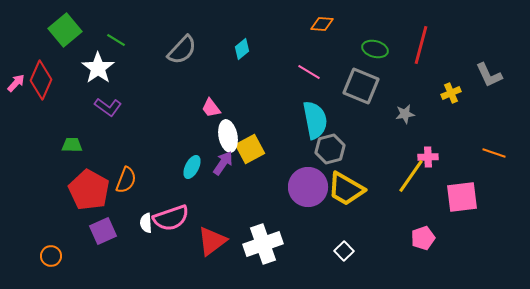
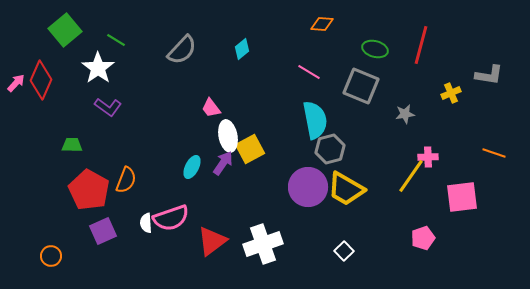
gray L-shape: rotated 56 degrees counterclockwise
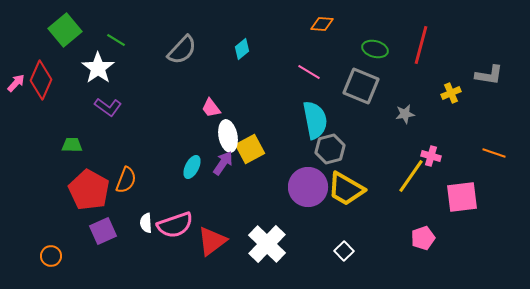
pink cross: moved 3 px right, 1 px up; rotated 18 degrees clockwise
pink semicircle: moved 4 px right, 7 px down
white cross: moved 4 px right; rotated 27 degrees counterclockwise
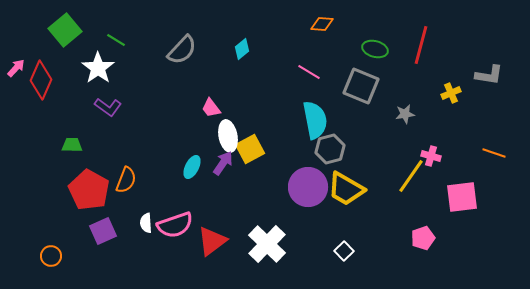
pink arrow: moved 15 px up
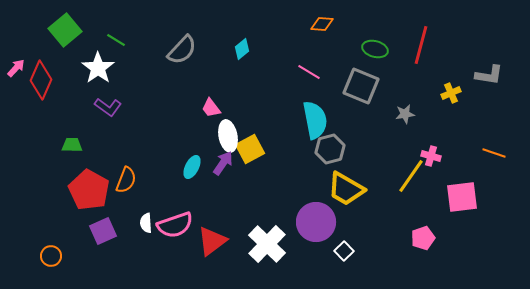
purple circle: moved 8 px right, 35 px down
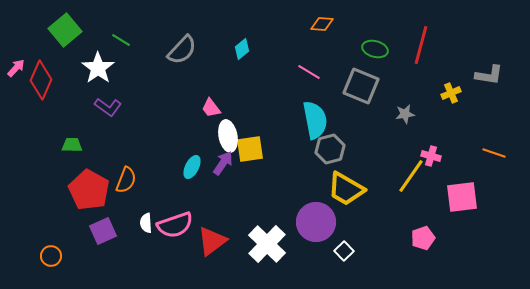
green line: moved 5 px right
yellow square: rotated 20 degrees clockwise
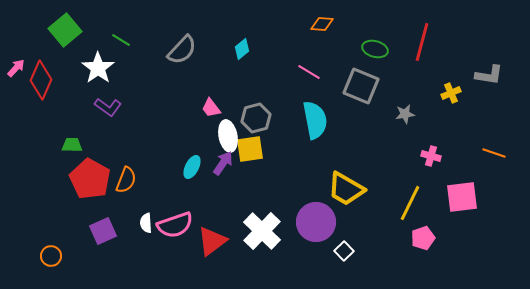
red line: moved 1 px right, 3 px up
gray hexagon: moved 74 px left, 31 px up
yellow line: moved 1 px left, 27 px down; rotated 9 degrees counterclockwise
red pentagon: moved 1 px right, 11 px up
white cross: moved 5 px left, 13 px up
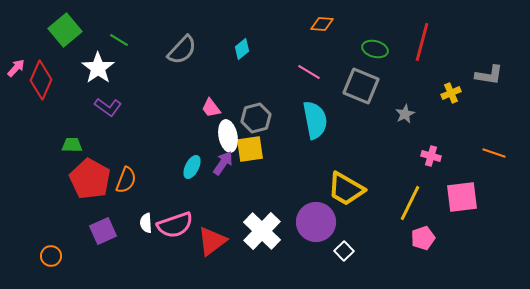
green line: moved 2 px left
gray star: rotated 18 degrees counterclockwise
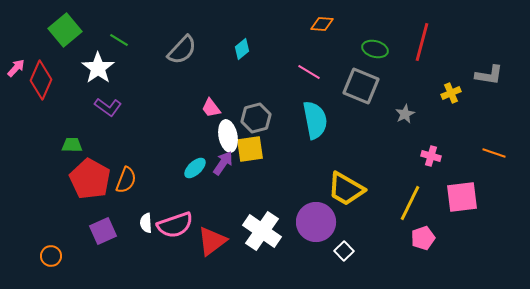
cyan ellipse: moved 3 px right, 1 px down; rotated 20 degrees clockwise
white cross: rotated 9 degrees counterclockwise
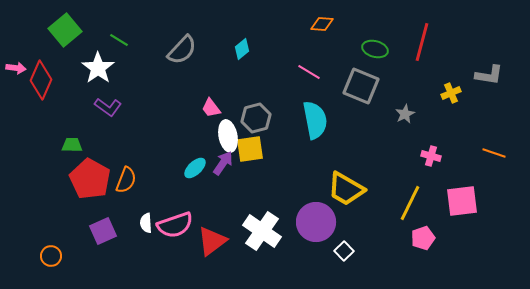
pink arrow: rotated 54 degrees clockwise
pink square: moved 4 px down
